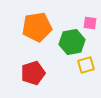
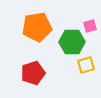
pink square: moved 3 px down; rotated 24 degrees counterclockwise
green hexagon: rotated 10 degrees clockwise
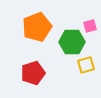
orange pentagon: rotated 12 degrees counterclockwise
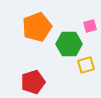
green hexagon: moved 3 px left, 2 px down
red pentagon: moved 9 px down
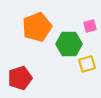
yellow square: moved 1 px right, 1 px up
red pentagon: moved 13 px left, 4 px up
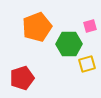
red pentagon: moved 2 px right
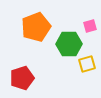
orange pentagon: moved 1 px left
